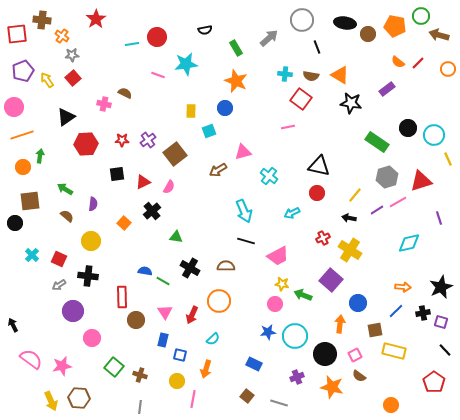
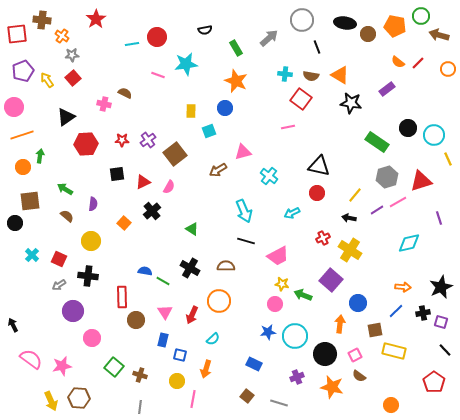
green triangle at (176, 237): moved 16 px right, 8 px up; rotated 24 degrees clockwise
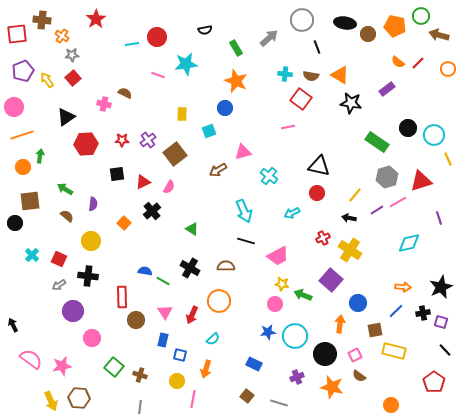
yellow rectangle at (191, 111): moved 9 px left, 3 px down
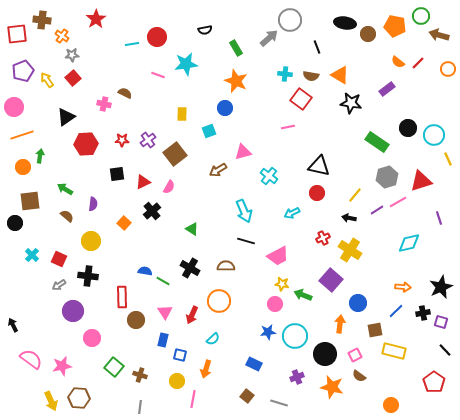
gray circle at (302, 20): moved 12 px left
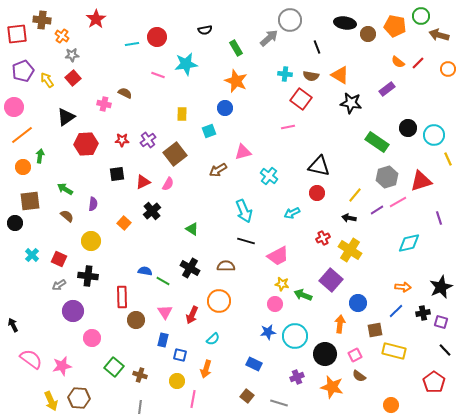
orange line at (22, 135): rotated 20 degrees counterclockwise
pink semicircle at (169, 187): moved 1 px left, 3 px up
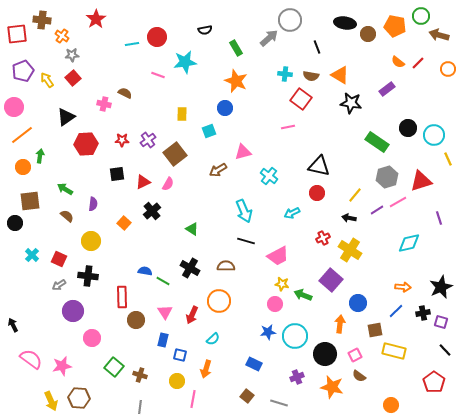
cyan star at (186, 64): moved 1 px left, 2 px up
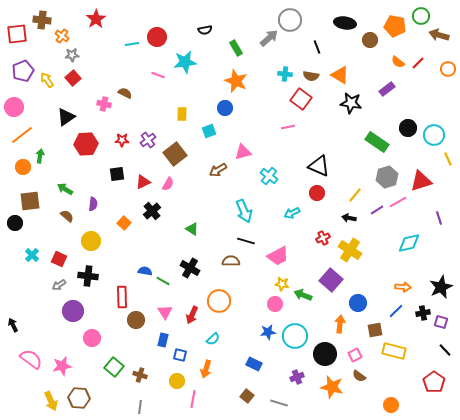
brown circle at (368, 34): moved 2 px right, 6 px down
black triangle at (319, 166): rotated 10 degrees clockwise
brown semicircle at (226, 266): moved 5 px right, 5 px up
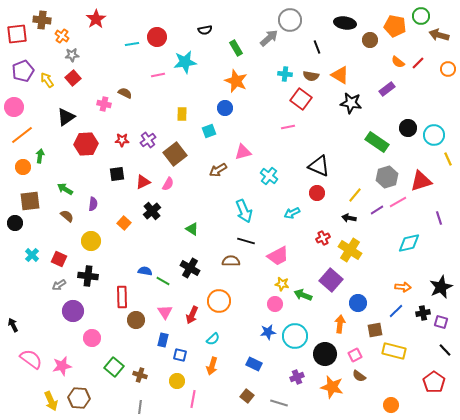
pink line at (158, 75): rotated 32 degrees counterclockwise
orange arrow at (206, 369): moved 6 px right, 3 px up
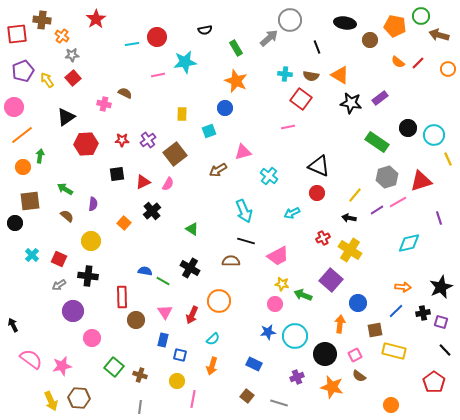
purple rectangle at (387, 89): moved 7 px left, 9 px down
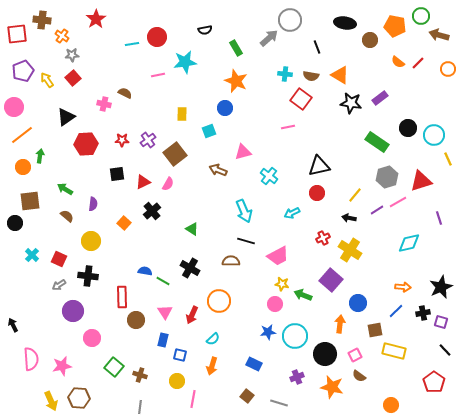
black triangle at (319, 166): rotated 35 degrees counterclockwise
brown arrow at (218, 170): rotated 54 degrees clockwise
pink semicircle at (31, 359): rotated 50 degrees clockwise
